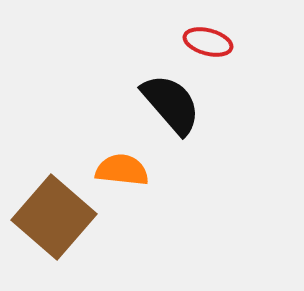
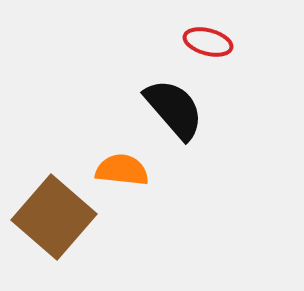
black semicircle: moved 3 px right, 5 px down
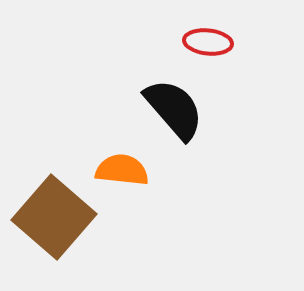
red ellipse: rotated 9 degrees counterclockwise
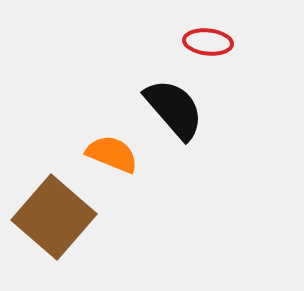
orange semicircle: moved 10 px left, 16 px up; rotated 16 degrees clockwise
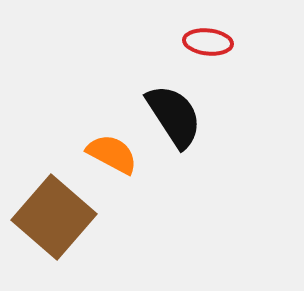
black semicircle: moved 7 px down; rotated 8 degrees clockwise
orange semicircle: rotated 6 degrees clockwise
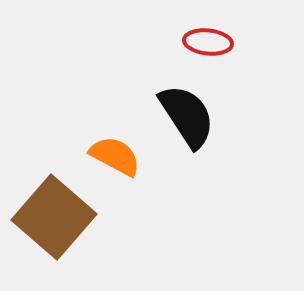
black semicircle: moved 13 px right
orange semicircle: moved 3 px right, 2 px down
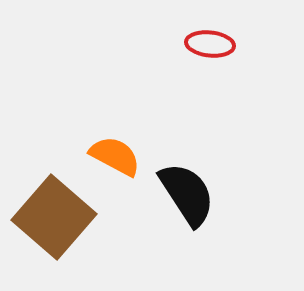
red ellipse: moved 2 px right, 2 px down
black semicircle: moved 78 px down
